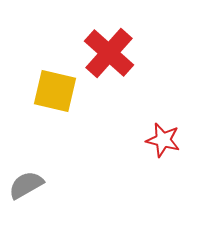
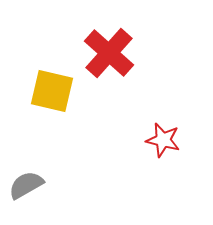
yellow square: moved 3 px left
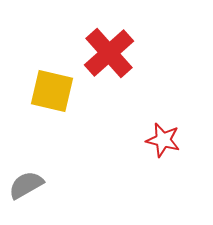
red cross: rotated 6 degrees clockwise
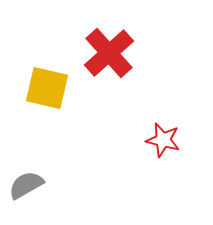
yellow square: moved 5 px left, 3 px up
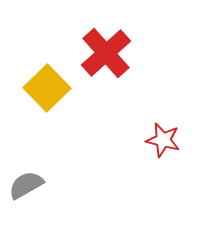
red cross: moved 3 px left
yellow square: rotated 33 degrees clockwise
